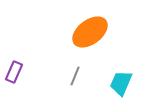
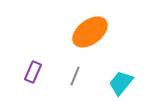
purple rectangle: moved 19 px right
cyan trapezoid: rotated 16 degrees clockwise
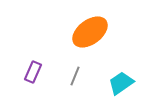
cyan trapezoid: rotated 16 degrees clockwise
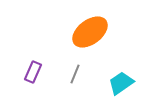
gray line: moved 2 px up
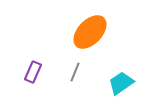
orange ellipse: rotated 9 degrees counterclockwise
gray line: moved 2 px up
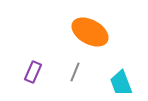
orange ellipse: rotated 75 degrees clockwise
cyan trapezoid: rotated 76 degrees counterclockwise
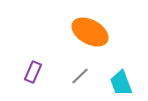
gray line: moved 5 px right, 4 px down; rotated 24 degrees clockwise
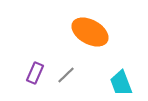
purple rectangle: moved 2 px right, 1 px down
gray line: moved 14 px left, 1 px up
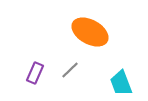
gray line: moved 4 px right, 5 px up
